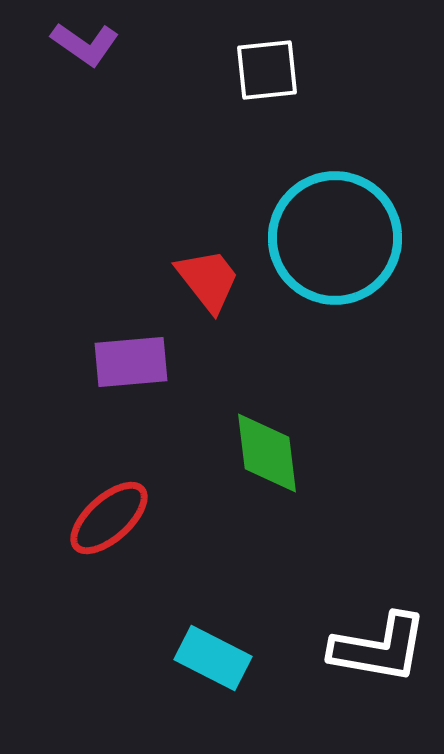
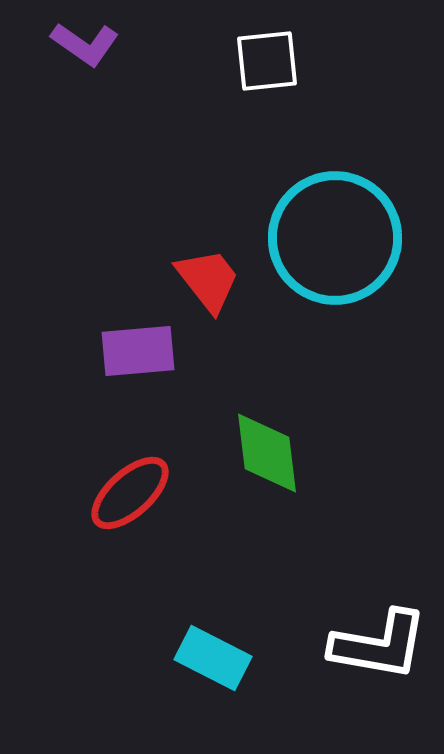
white square: moved 9 px up
purple rectangle: moved 7 px right, 11 px up
red ellipse: moved 21 px right, 25 px up
white L-shape: moved 3 px up
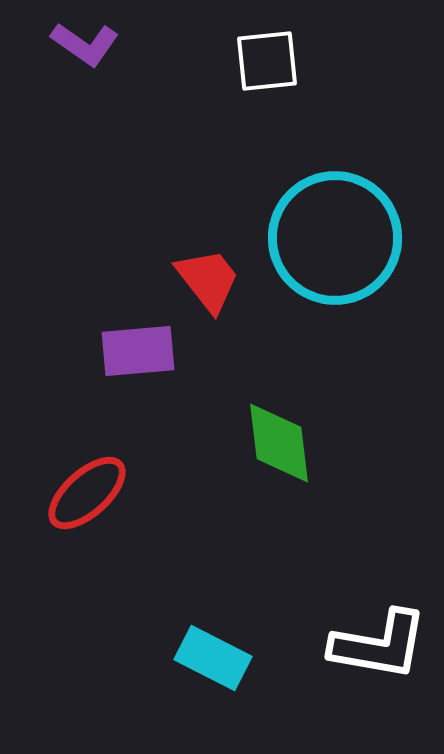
green diamond: moved 12 px right, 10 px up
red ellipse: moved 43 px left
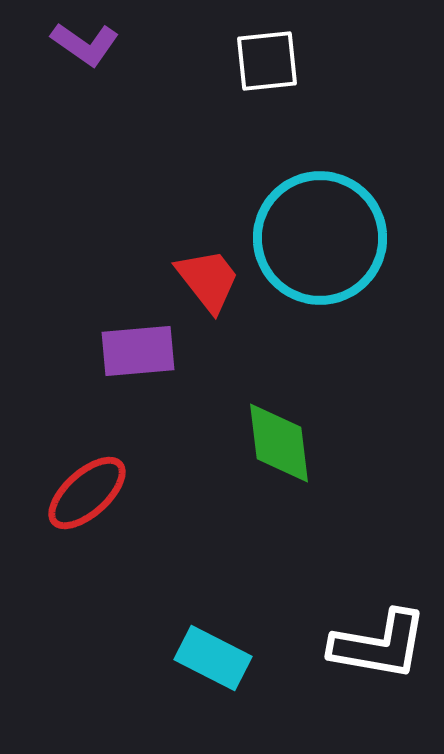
cyan circle: moved 15 px left
